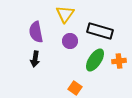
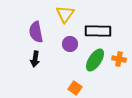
black rectangle: moved 2 px left; rotated 15 degrees counterclockwise
purple circle: moved 3 px down
orange cross: moved 2 px up; rotated 16 degrees clockwise
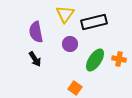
black rectangle: moved 4 px left, 9 px up; rotated 15 degrees counterclockwise
black arrow: rotated 42 degrees counterclockwise
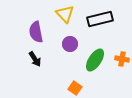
yellow triangle: rotated 18 degrees counterclockwise
black rectangle: moved 6 px right, 3 px up
orange cross: moved 3 px right
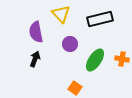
yellow triangle: moved 4 px left
black arrow: rotated 126 degrees counterclockwise
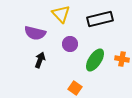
purple semicircle: moved 1 px left, 1 px down; rotated 65 degrees counterclockwise
black arrow: moved 5 px right, 1 px down
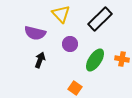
black rectangle: rotated 30 degrees counterclockwise
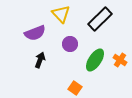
purple semicircle: rotated 35 degrees counterclockwise
orange cross: moved 2 px left, 1 px down; rotated 24 degrees clockwise
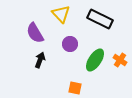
black rectangle: rotated 70 degrees clockwise
purple semicircle: rotated 80 degrees clockwise
orange square: rotated 24 degrees counterclockwise
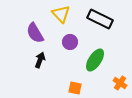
purple circle: moved 2 px up
orange cross: moved 23 px down
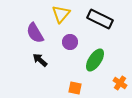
yellow triangle: rotated 24 degrees clockwise
black arrow: rotated 70 degrees counterclockwise
